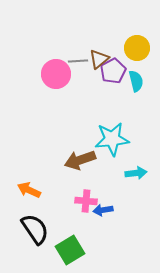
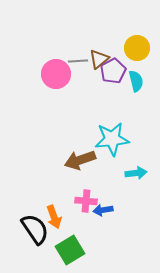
orange arrow: moved 25 px right, 27 px down; rotated 135 degrees counterclockwise
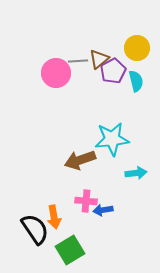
pink circle: moved 1 px up
orange arrow: rotated 10 degrees clockwise
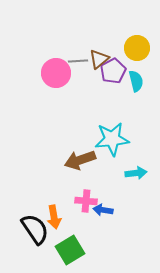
blue arrow: rotated 18 degrees clockwise
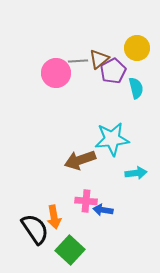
cyan semicircle: moved 7 px down
green square: rotated 16 degrees counterclockwise
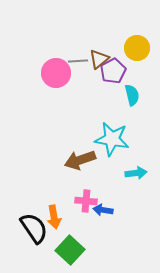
cyan semicircle: moved 4 px left, 7 px down
cyan star: rotated 16 degrees clockwise
black semicircle: moved 1 px left, 1 px up
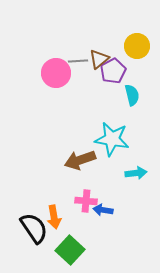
yellow circle: moved 2 px up
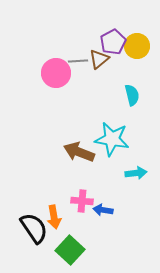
purple pentagon: moved 29 px up
brown arrow: moved 1 px left, 8 px up; rotated 40 degrees clockwise
pink cross: moved 4 px left
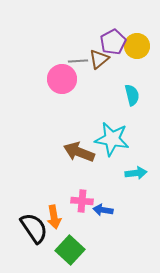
pink circle: moved 6 px right, 6 px down
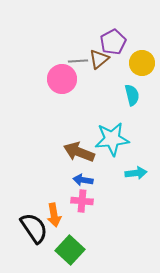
yellow circle: moved 5 px right, 17 px down
cyan star: rotated 16 degrees counterclockwise
blue arrow: moved 20 px left, 30 px up
orange arrow: moved 2 px up
